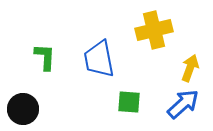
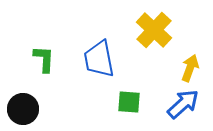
yellow cross: rotated 33 degrees counterclockwise
green L-shape: moved 1 px left, 2 px down
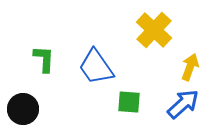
blue trapezoid: moved 3 px left, 8 px down; rotated 24 degrees counterclockwise
yellow arrow: moved 1 px up
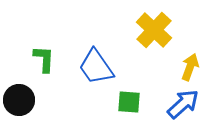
black circle: moved 4 px left, 9 px up
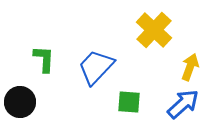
blue trapezoid: rotated 78 degrees clockwise
black circle: moved 1 px right, 2 px down
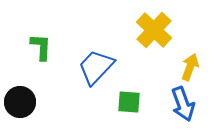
green L-shape: moved 3 px left, 12 px up
blue arrow: rotated 112 degrees clockwise
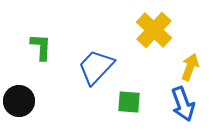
black circle: moved 1 px left, 1 px up
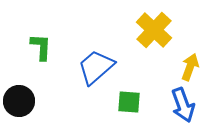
blue trapezoid: rotated 6 degrees clockwise
blue arrow: moved 1 px down
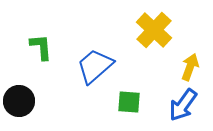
green L-shape: rotated 8 degrees counterclockwise
blue trapezoid: moved 1 px left, 1 px up
blue arrow: rotated 56 degrees clockwise
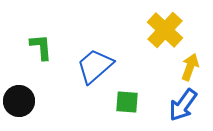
yellow cross: moved 11 px right
green square: moved 2 px left
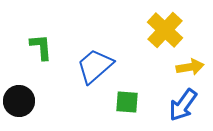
yellow arrow: rotated 60 degrees clockwise
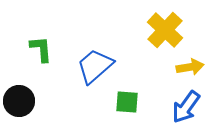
green L-shape: moved 2 px down
blue arrow: moved 3 px right, 2 px down
